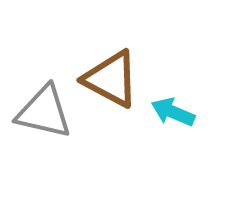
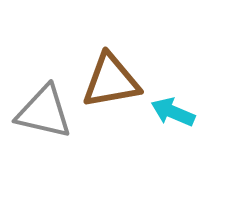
brown triangle: moved 2 px down; rotated 38 degrees counterclockwise
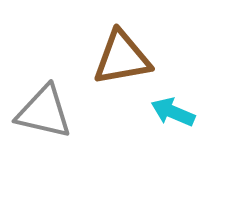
brown triangle: moved 11 px right, 23 px up
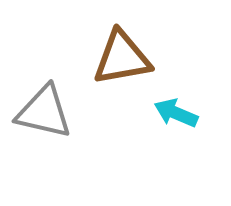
cyan arrow: moved 3 px right, 1 px down
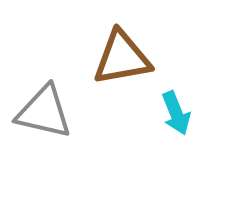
cyan arrow: rotated 135 degrees counterclockwise
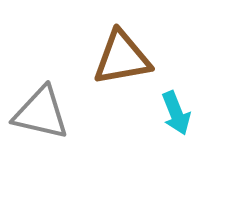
gray triangle: moved 3 px left, 1 px down
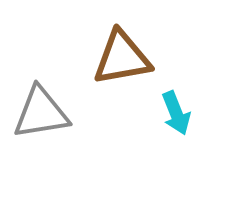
gray triangle: rotated 22 degrees counterclockwise
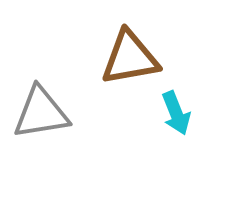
brown triangle: moved 8 px right
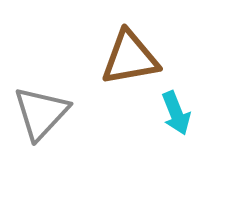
gray triangle: rotated 38 degrees counterclockwise
